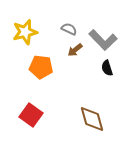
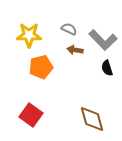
yellow star: moved 4 px right, 3 px down; rotated 15 degrees clockwise
brown arrow: rotated 49 degrees clockwise
orange pentagon: rotated 20 degrees counterclockwise
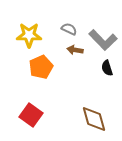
orange pentagon: rotated 10 degrees counterclockwise
brown diamond: moved 2 px right
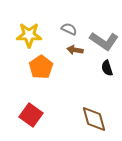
gray L-shape: moved 1 px right, 1 px down; rotated 12 degrees counterclockwise
orange pentagon: rotated 10 degrees counterclockwise
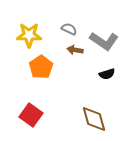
black semicircle: moved 6 px down; rotated 91 degrees counterclockwise
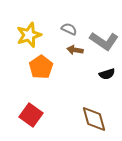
yellow star: rotated 20 degrees counterclockwise
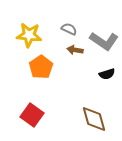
yellow star: rotated 25 degrees clockwise
red square: moved 1 px right
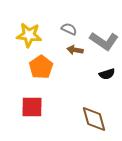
red square: moved 8 px up; rotated 35 degrees counterclockwise
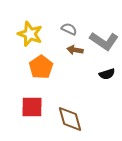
yellow star: moved 1 px right, 1 px up; rotated 15 degrees clockwise
brown diamond: moved 24 px left
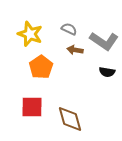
black semicircle: moved 2 px up; rotated 28 degrees clockwise
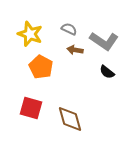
orange pentagon: rotated 10 degrees counterclockwise
black semicircle: rotated 28 degrees clockwise
red square: moved 1 px left, 1 px down; rotated 15 degrees clockwise
